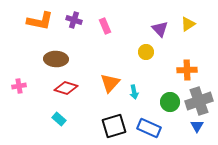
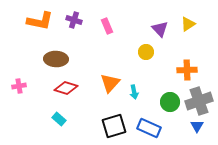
pink rectangle: moved 2 px right
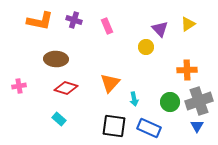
yellow circle: moved 5 px up
cyan arrow: moved 7 px down
black square: rotated 25 degrees clockwise
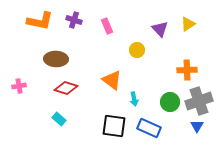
yellow circle: moved 9 px left, 3 px down
orange triangle: moved 2 px right, 3 px up; rotated 35 degrees counterclockwise
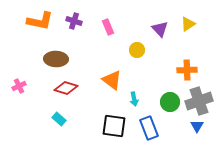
purple cross: moved 1 px down
pink rectangle: moved 1 px right, 1 px down
pink cross: rotated 16 degrees counterclockwise
blue rectangle: rotated 45 degrees clockwise
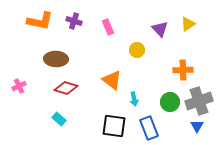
orange cross: moved 4 px left
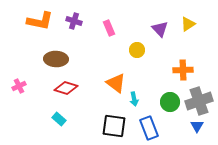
pink rectangle: moved 1 px right, 1 px down
orange triangle: moved 4 px right, 3 px down
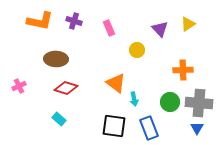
gray cross: moved 2 px down; rotated 24 degrees clockwise
blue triangle: moved 2 px down
